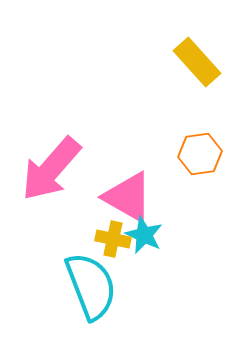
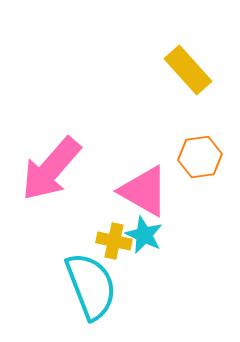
yellow rectangle: moved 9 px left, 8 px down
orange hexagon: moved 3 px down
pink triangle: moved 16 px right, 6 px up
yellow cross: moved 1 px right, 2 px down
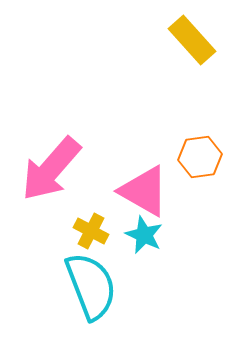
yellow rectangle: moved 4 px right, 30 px up
yellow cross: moved 23 px left, 10 px up; rotated 16 degrees clockwise
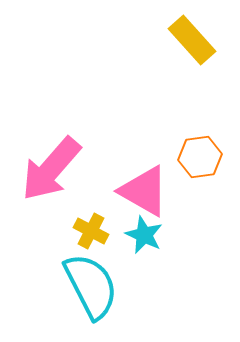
cyan semicircle: rotated 6 degrees counterclockwise
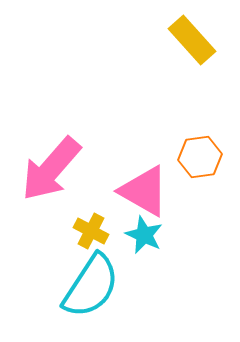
cyan semicircle: rotated 60 degrees clockwise
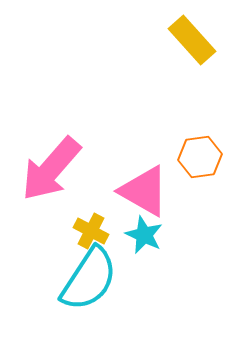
cyan semicircle: moved 2 px left, 7 px up
